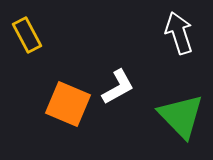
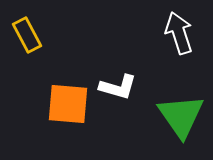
white L-shape: rotated 45 degrees clockwise
orange square: rotated 18 degrees counterclockwise
green triangle: rotated 9 degrees clockwise
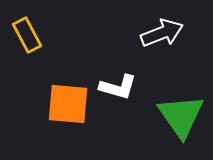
white arrow: moved 17 px left; rotated 87 degrees clockwise
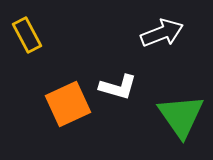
orange square: rotated 30 degrees counterclockwise
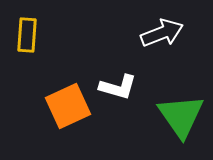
yellow rectangle: rotated 32 degrees clockwise
orange square: moved 2 px down
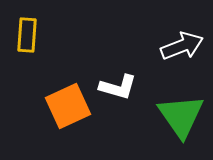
white arrow: moved 20 px right, 13 px down
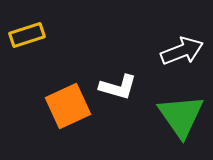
yellow rectangle: rotated 68 degrees clockwise
white arrow: moved 5 px down
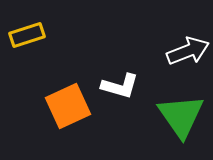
white arrow: moved 6 px right
white L-shape: moved 2 px right, 1 px up
